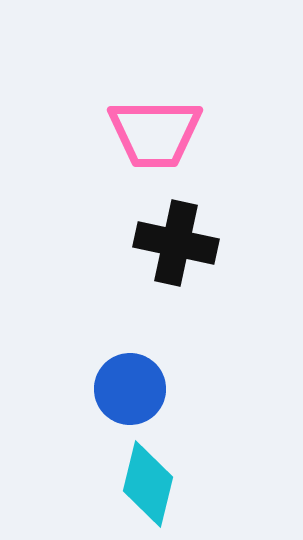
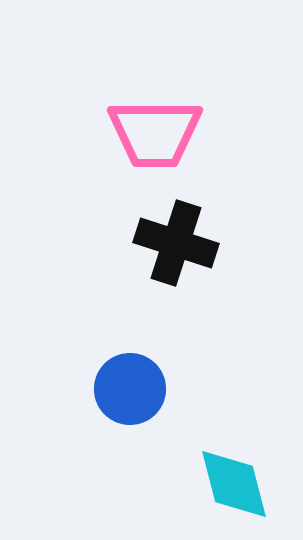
black cross: rotated 6 degrees clockwise
cyan diamond: moved 86 px right; rotated 28 degrees counterclockwise
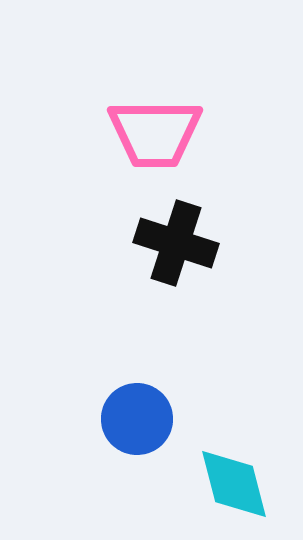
blue circle: moved 7 px right, 30 px down
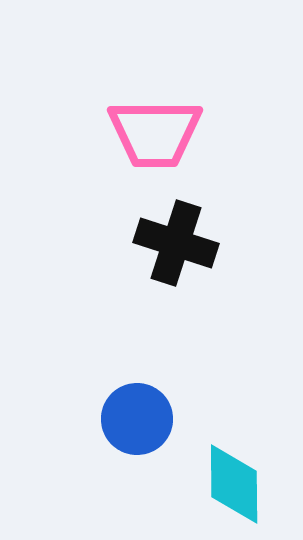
cyan diamond: rotated 14 degrees clockwise
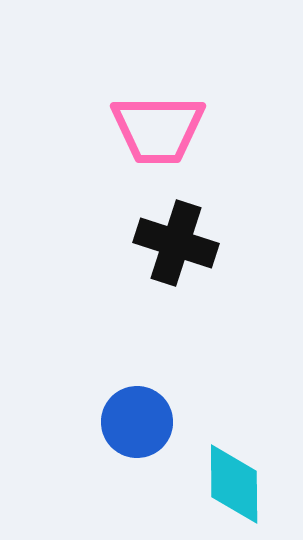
pink trapezoid: moved 3 px right, 4 px up
blue circle: moved 3 px down
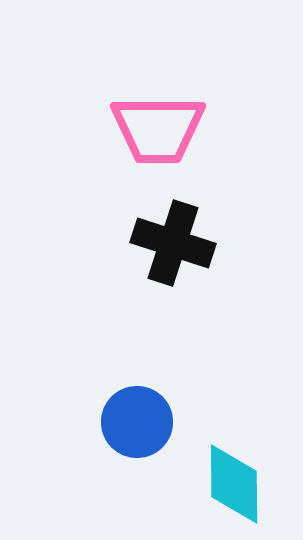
black cross: moved 3 px left
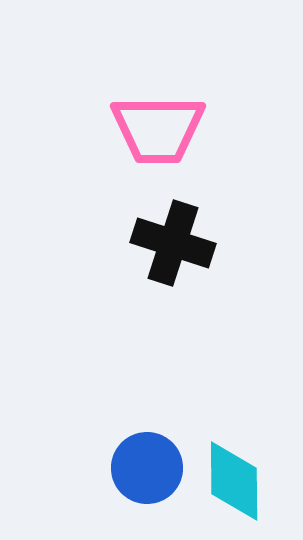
blue circle: moved 10 px right, 46 px down
cyan diamond: moved 3 px up
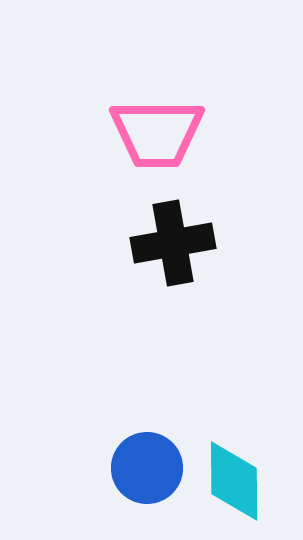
pink trapezoid: moved 1 px left, 4 px down
black cross: rotated 28 degrees counterclockwise
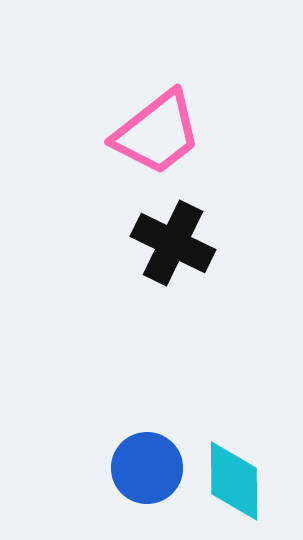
pink trapezoid: rotated 38 degrees counterclockwise
black cross: rotated 36 degrees clockwise
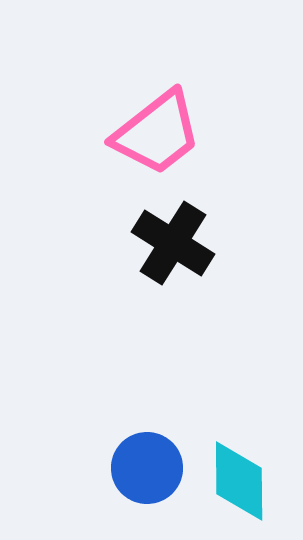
black cross: rotated 6 degrees clockwise
cyan diamond: moved 5 px right
